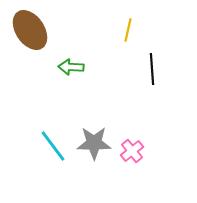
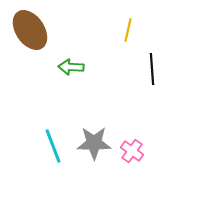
cyan line: rotated 16 degrees clockwise
pink cross: rotated 15 degrees counterclockwise
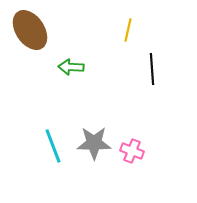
pink cross: rotated 15 degrees counterclockwise
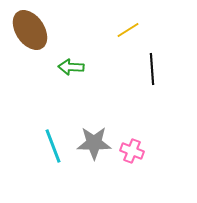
yellow line: rotated 45 degrees clockwise
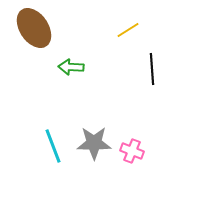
brown ellipse: moved 4 px right, 2 px up
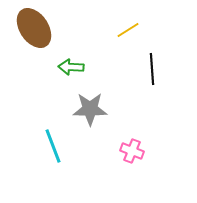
gray star: moved 4 px left, 34 px up
